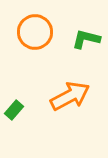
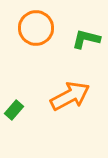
orange circle: moved 1 px right, 4 px up
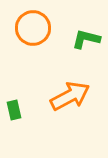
orange circle: moved 3 px left
green rectangle: rotated 54 degrees counterclockwise
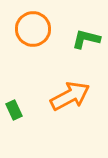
orange circle: moved 1 px down
green rectangle: rotated 12 degrees counterclockwise
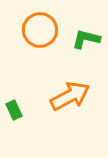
orange circle: moved 7 px right, 1 px down
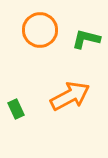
green rectangle: moved 2 px right, 1 px up
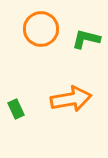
orange circle: moved 1 px right, 1 px up
orange arrow: moved 1 px right, 3 px down; rotated 18 degrees clockwise
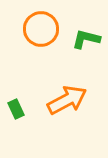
orange arrow: moved 4 px left, 1 px down; rotated 18 degrees counterclockwise
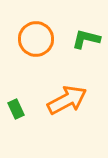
orange circle: moved 5 px left, 10 px down
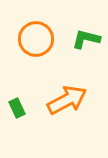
green rectangle: moved 1 px right, 1 px up
